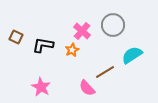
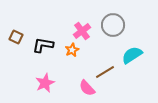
pink cross: rotated 12 degrees clockwise
pink star: moved 4 px right, 4 px up; rotated 18 degrees clockwise
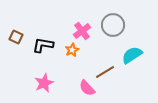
pink star: moved 1 px left
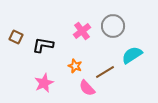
gray circle: moved 1 px down
orange star: moved 3 px right, 16 px down; rotated 24 degrees counterclockwise
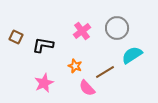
gray circle: moved 4 px right, 2 px down
